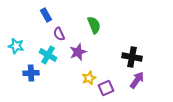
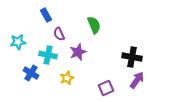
cyan star: moved 2 px right, 4 px up; rotated 21 degrees counterclockwise
cyan cross: rotated 18 degrees counterclockwise
blue cross: rotated 35 degrees clockwise
yellow star: moved 22 px left
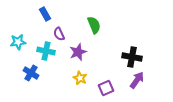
blue rectangle: moved 1 px left, 1 px up
cyan cross: moved 2 px left, 4 px up
yellow star: moved 13 px right; rotated 24 degrees counterclockwise
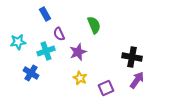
cyan cross: rotated 30 degrees counterclockwise
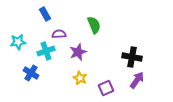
purple semicircle: rotated 112 degrees clockwise
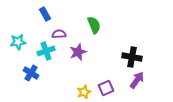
yellow star: moved 4 px right, 14 px down; rotated 24 degrees clockwise
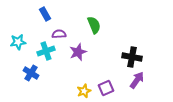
yellow star: moved 1 px up
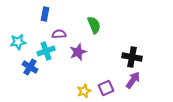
blue rectangle: rotated 40 degrees clockwise
blue cross: moved 1 px left, 6 px up
purple arrow: moved 4 px left
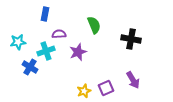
black cross: moved 1 px left, 18 px up
purple arrow: rotated 114 degrees clockwise
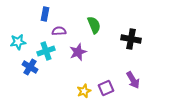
purple semicircle: moved 3 px up
